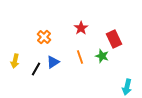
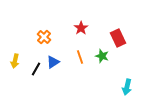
red rectangle: moved 4 px right, 1 px up
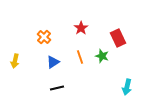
black line: moved 21 px right, 19 px down; rotated 48 degrees clockwise
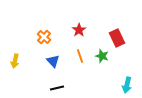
red star: moved 2 px left, 2 px down
red rectangle: moved 1 px left
orange line: moved 1 px up
blue triangle: moved 1 px up; rotated 40 degrees counterclockwise
cyan arrow: moved 2 px up
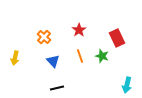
yellow arrow: moved 3 px up
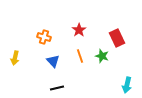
orange cross: rotated 24 degrees counterclockwise
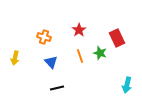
green star: moved 2 px left, 3 px up
blue triangle: moved 2 px left, 1 px down
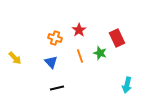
orange cross: moved 11 px right, 1 px down
yellow arrow: rotated 56 degrees counterclockwise
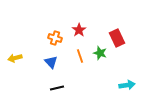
yellow arrow: rotated 120 degrees clockwise
cyan arrow: rotated 112 degrees counterclockwise
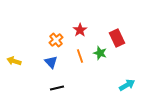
red star: moved 1 px right
orange cross: moved 1 px right, 2 px down; rotated 32 degrees clockwise
yellow arrow: moved 1 px left, 3 px down; rotated 32 degrees clockwise
cyan arrow: rotated 21 degrees counterclockwise
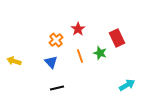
red star: moved 2 px left, 1 px up
